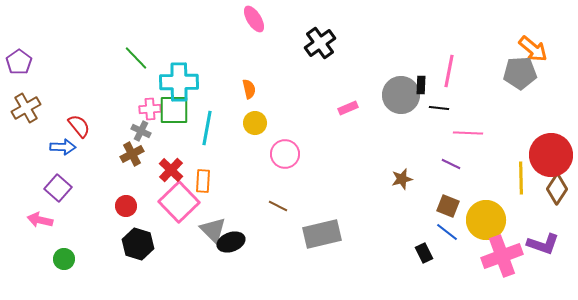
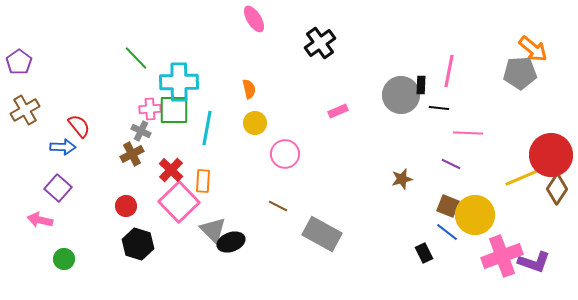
brown cross at (26, 108): moved 1 px left, 2 px down
pink rectangle at (348, 108): moved 10 px left, 3 px down
yellow line at (521, 178): rotated 68 degrees clockwise
yellow circle at (486, 220): moved 11 px left, 5 px up
gray rectangle at (322, 234): rotated 42 degrees clockwise
purple L-shape at (543, 244): moved 9 px left, 18 px down
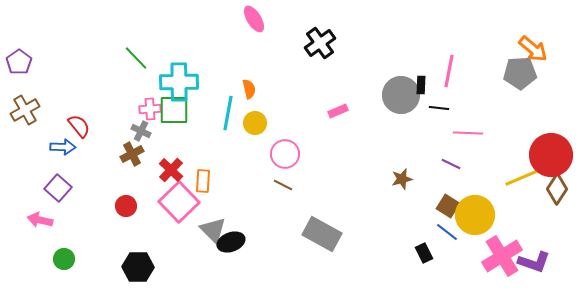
cyan line at (207, 128): moved 21 px right, 15 px up
brown line at (278, 206): moved 5 px right, 21 px up
brown square at (448, 206): rotated 10 degrees clockwise
black hexagon at (138, 244): moved 23 px down; rotated 16 degrees counterclockwise
pink cross at (502, 256): rotated 12 degrees counterclockwise
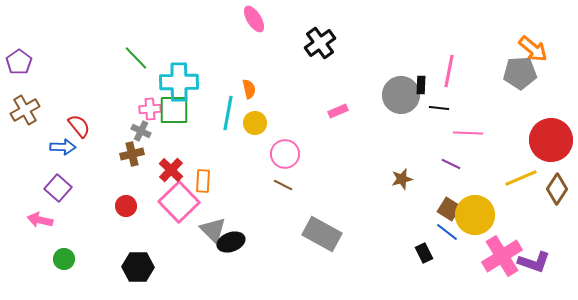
brown cross at (132, 154): rotated 15 degrees clockwise
red circle at (551, 155): moved 15 px up
brown square at (448, 206): moved 1 px right, 3 px down
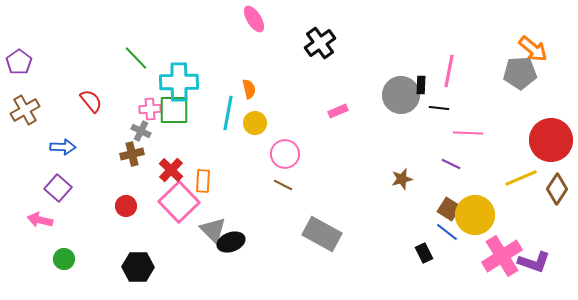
red semicircle at (79, 126): moved 12 px right, 25 px up
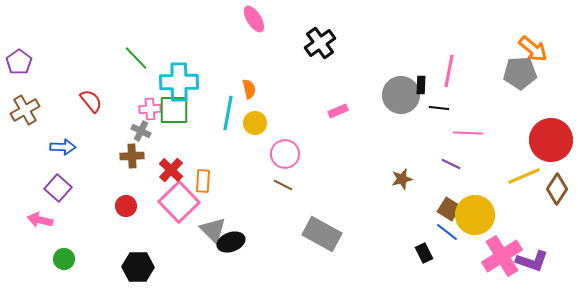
brown cross at (132, 154): moved 2 px down; rotated 10 degrees clockwise
yellow line at (521, 178): moved 3 px right, 2 px up
purple L-shape at (534, 262): moved 2 px left, 1 px up
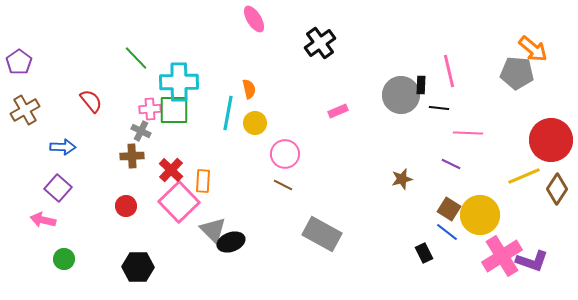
pink line at (449, 71): rotated 24 degrees counterclockwise
gray pentagon at (520, 73): moved 3 px left; rotated 8 degrees clockwise
yellow circle at (475, 215): moved 5 px right
pink arrow at (40, 220): moved 3 px right
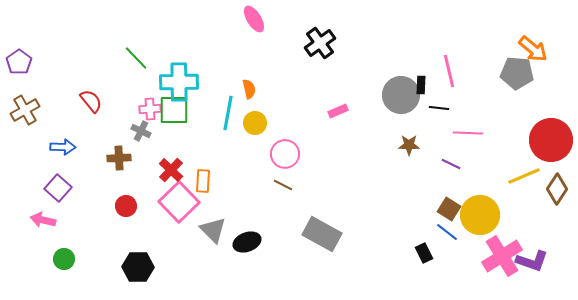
brown cross at (132, 156): moved 13 px left, 2 px down
brown star at (402, 179): moved 7 px right, 34 px up; rotated 15 degrees clockwise
black ellipse at (231, 242): moved 16 px right
